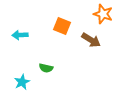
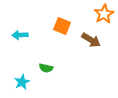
orange star: moved 1 px right; rotated 24 degrees clockwise
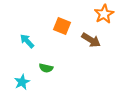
cyan arrow: moved 7 px right, 6 px down; rotated 49 degrees clockwise
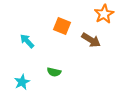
green semicircle: moved 8 px right, 4 px down
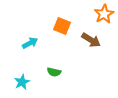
cyan arrow: moved 3 px right, 2 px down; rotated 105 degrees clockwise
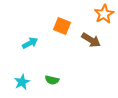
green semicircle: moved 2 px left, 8 px down
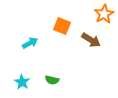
cyan star: rotated 14 degrees counterclockwise
